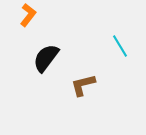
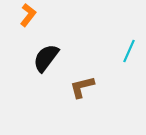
cyan line: moved 9 px right, 5 px down; rotated 55 degrees clockwise
brown L-shape: moved 1 px left, 2 px down
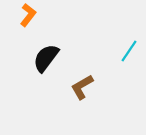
cyan line: rotated 10 degrees clockwise
brown L-shape: rotated 16 degrees counterclockwise
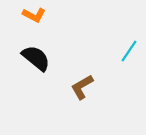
orange L-shape: moved 6 px right; rotated 80 degrees clockwise
black semicircle: moved 10 px left; rotated 92 degrees clockwise
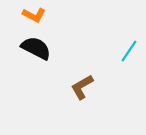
black semicircle: moved 10 px up; rotated 12 degrees counterclockwise
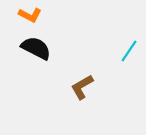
orange L-shape: moved 4 px left
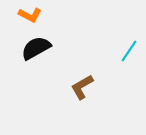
black semicircle: rotated 56 degrees counterclockwise
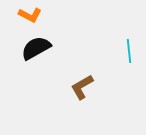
cyan line: rotated 40 degrees counterclockwise
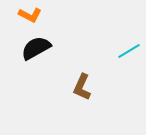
cyan line: rotated 65 degrees clockwise
brown L-shape: rotated 36 degrees counterclockwise
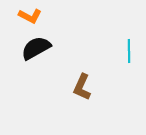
orange L-shape: moved 1 px down
cyan line: rotated 60 degrees counterclockwise
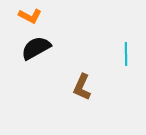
cyan line: moved 3 px left, 3 px down
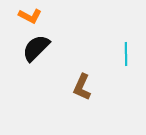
black semicircle: rotated 16 degrees counterclockwise
